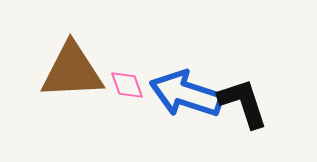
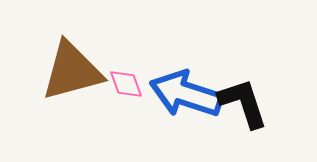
brown triangle: rotated 12 degrees counterclockwise
pink diamond: moved 1 px left, 1 px up
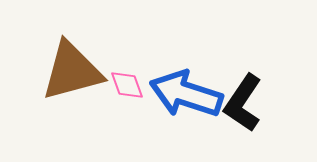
pink diamond: moved 1 px right, 1 px down
black L-shape: rotated 128 degrees counterclockwise
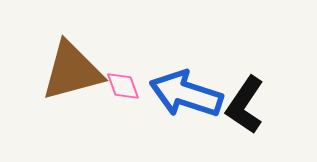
pink diamond: moved 4 px left, 1 px down
black L-shape: moved 2 px right, 2 px down
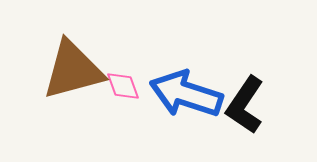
brown triangle: moved 1 px right, 1 px up
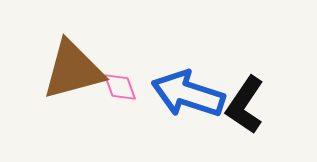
pink diamond: moved 3 px left, 1 px down
blue arrow: moved 2 px right
